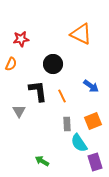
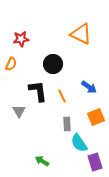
blue arrow: moved 2 px left, 1 px down
orange square: moved 3 px right, 4 px up
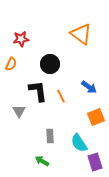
orange triangle: rotated 10 degrees clockwise
black circle: moved 3 px left
orange line: moved 1 px left
gray rectangle: moved 17 px left, 12 px down
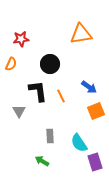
orange triangle: rotated 45 degrees counterclockwise
orange square: moved 6 px up
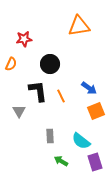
orange triangle: moved 2 px left, 8 px up
red star: moved 3 px right
blue arrow: moved 1 px down
cyan semicircle: moved 2 px right, 2 px up; rotated 18 degrees counterclockwise
green arrow: moved 19 px right
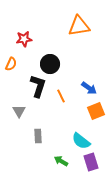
black L-shape: moved 5 px up; rotated 25 degrees clockwise
gray rectangle: moved 12 px left
purple rectangle: moved 4 px left
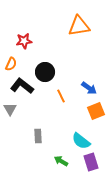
red star: moved 2 px down
black circle: moved 5 px left, 8 px down
black L-shape: moved 16 px left; rotated 70 degrees counterclockwise
gray triangle: moved 9 px left, 2 px up
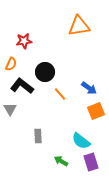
orange line: moved 1 px left, 2 px up; rotated 16 degrees counterclockwise
